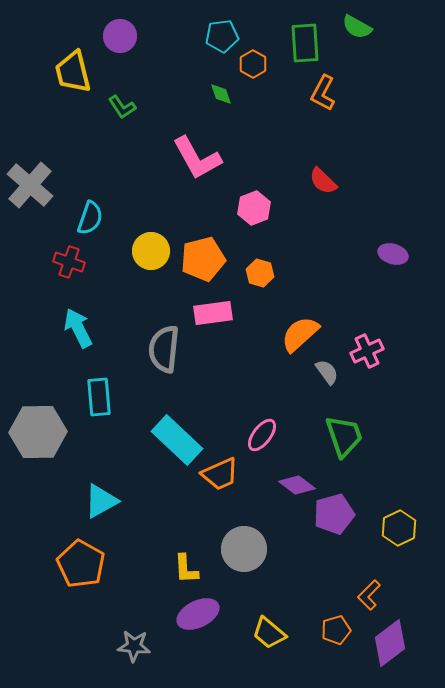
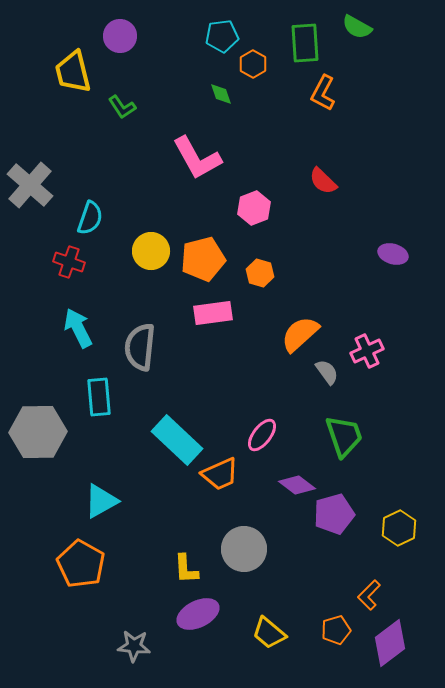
gray semicircle at (164, 349): moved 24 px left, 2 px up
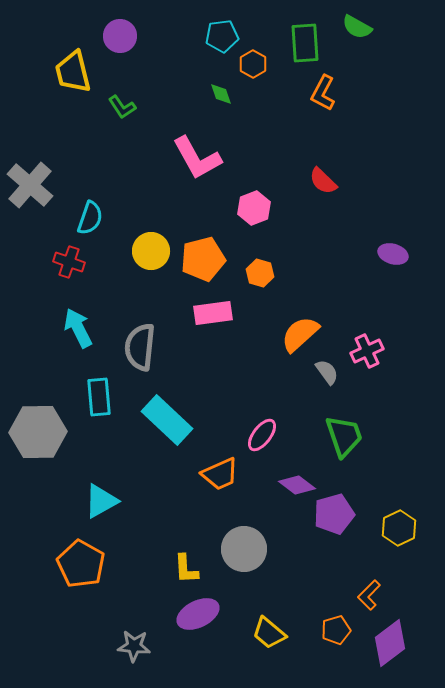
cyan rectangle at (177, 440): moved 10 px left, 20 px up
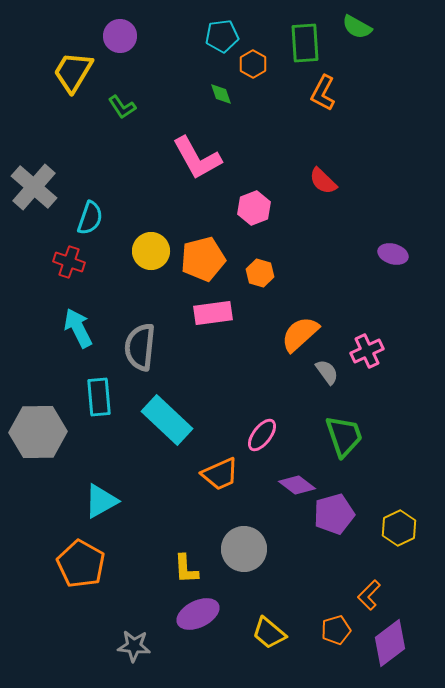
yellow trapezoid at (73, 72): rotated 45 degrees clockwise
gray cross at (30, 185): moved 4 px right, 2 px down
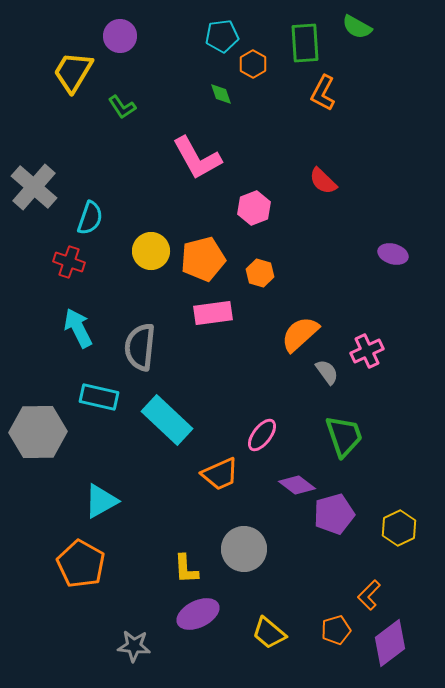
cyan rectangle at (99, 397): rotated 72 degrees counterclockwise
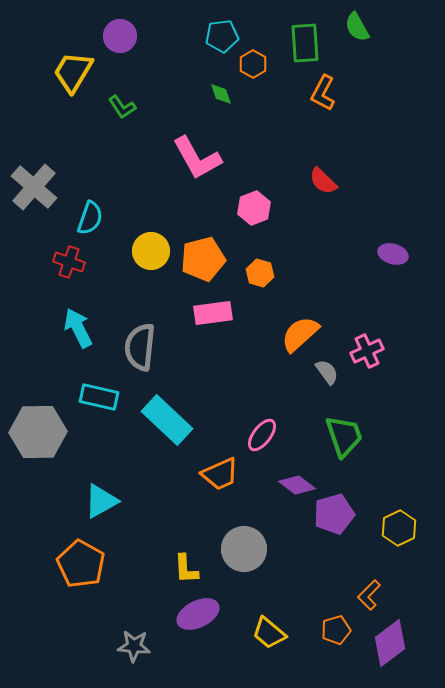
green semicircle at (357, 27): rotated 32 degrees clockwise
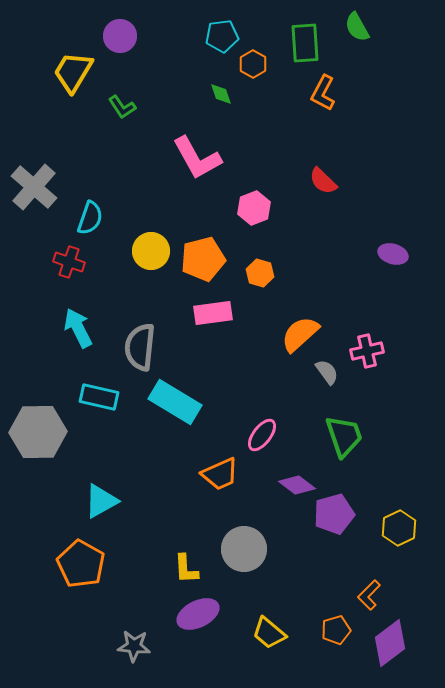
pink cross at (367, 351): rotated 12 degrees clockwise
cyan rectangle at (167, 420): moved 8 px right, 18 px up; rotated 12 degrees counterclockwise
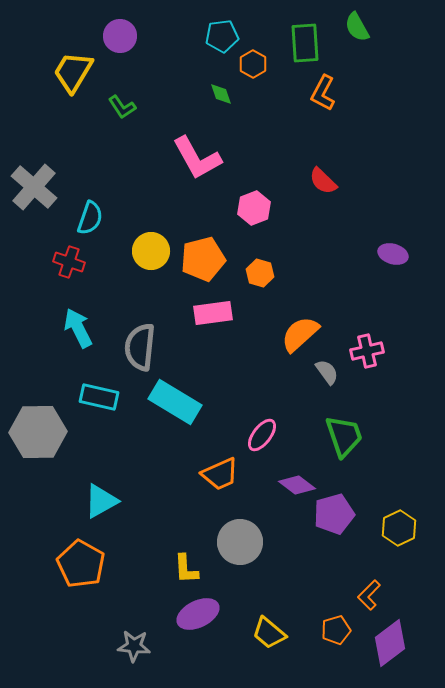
gray circle at (244, 549): moved 4 px left, 7 px up
